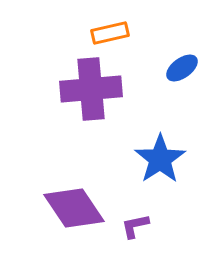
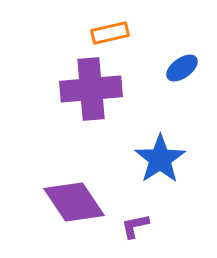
purple diamond: moved 6 px up
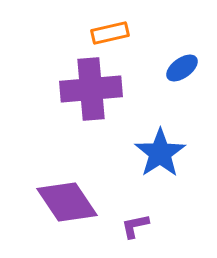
blue star: moved 6 px up
purple diamond: moved 7 px left
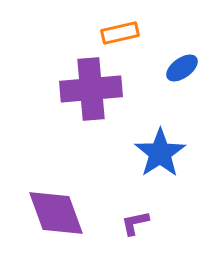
orange rectangle: moved 10 px right
purple diamond: moved 11 px left, 11 px down; rotated 14 degrees clockwise
purple L-shape: moved 3 px up
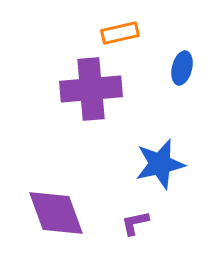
blue ellipse: rotated 40 degrees counterclockwise
blue star: moved 11 px down; rotated 21 degrees clockwise
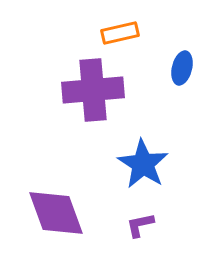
purple cross: moved 2 px right, 1 px down
blue star: moved 17 px left; rotated 27 degrees counterclockwise
purple L-shape: moved 5 px right, 2 px down
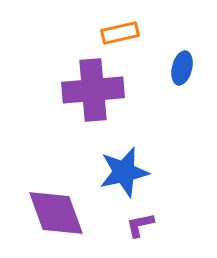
blue star: moved 19 px left, 8 px down; rotated 27 degrees clockwise
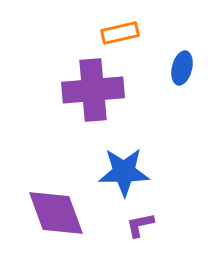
blue star: rotated 12 degrees clockwise
